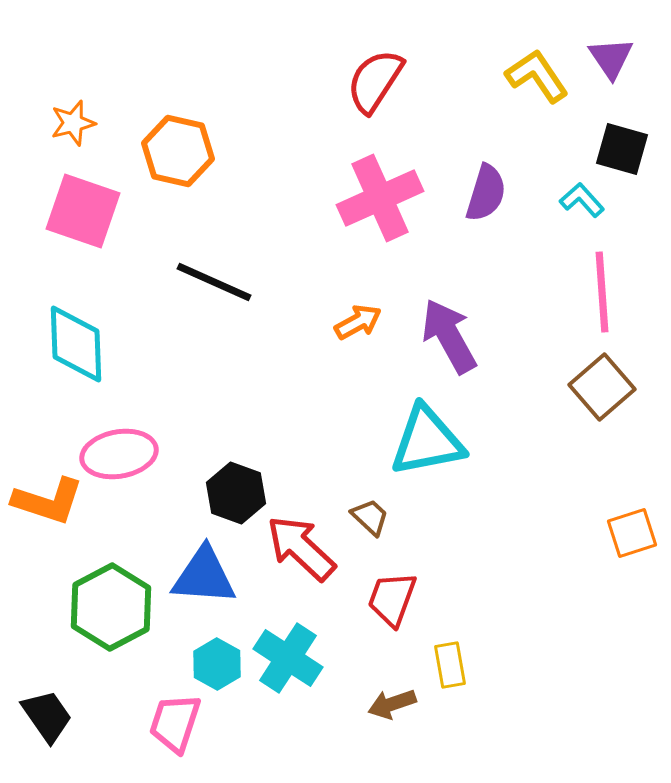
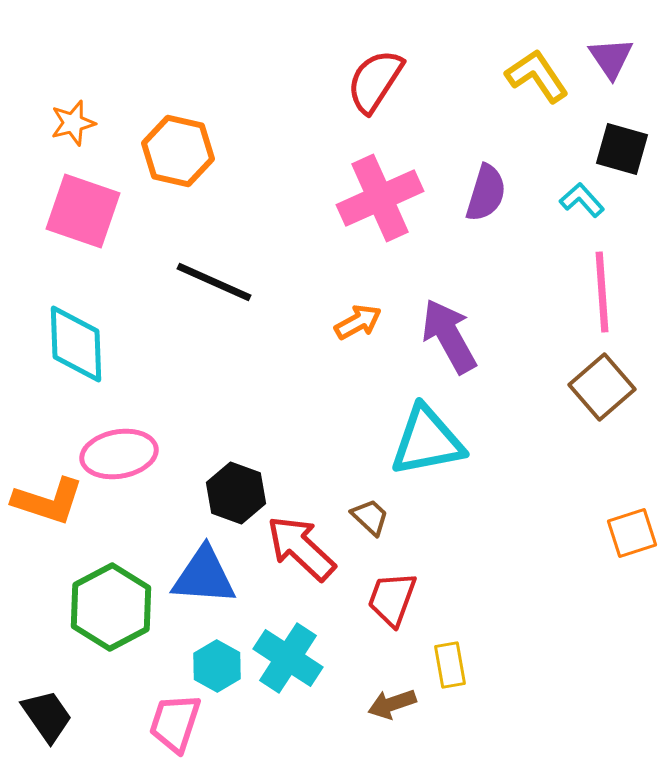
cyan hexagon: moved 2 px down
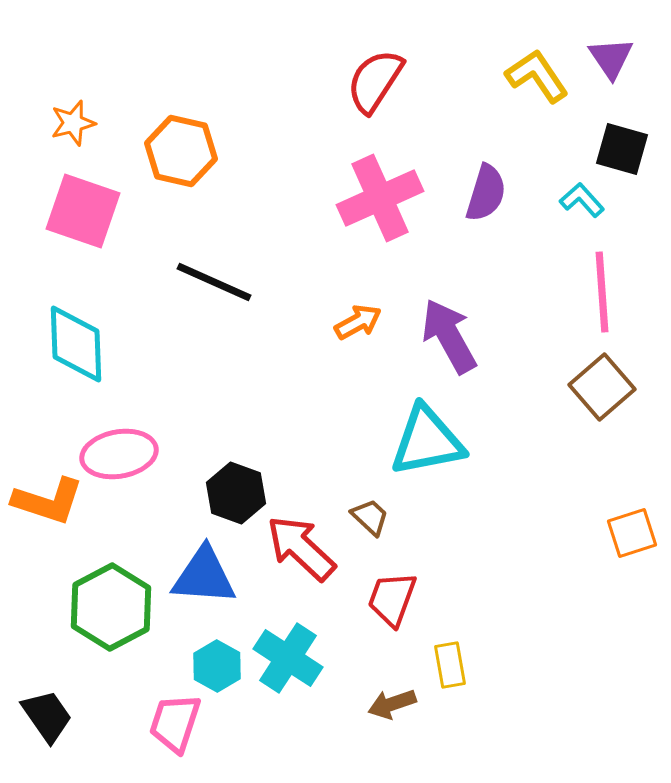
orange hexagon: moved 3 px right
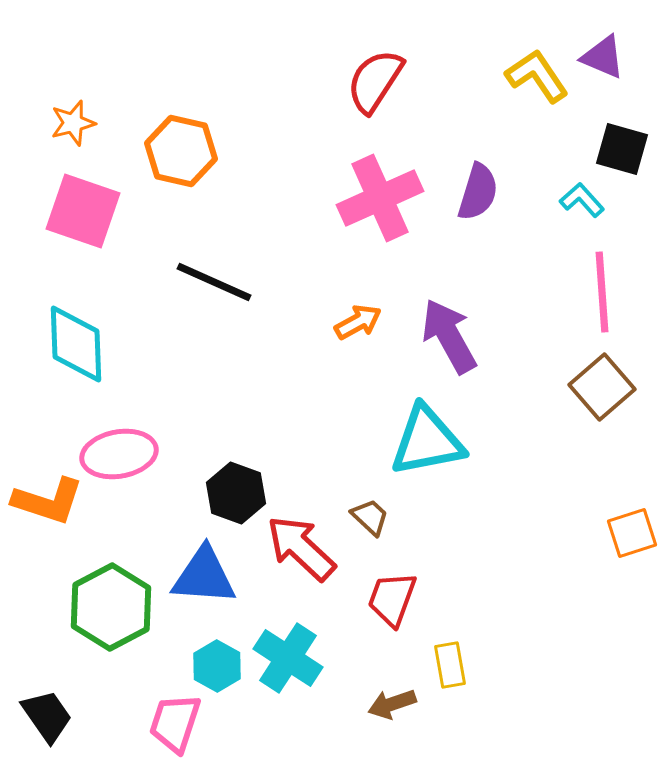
purple triangle: moved 8 px left, 1 px up; rotated 33 degrees counterclockwise
purple semicircle: moved 8 px left, 1 px up
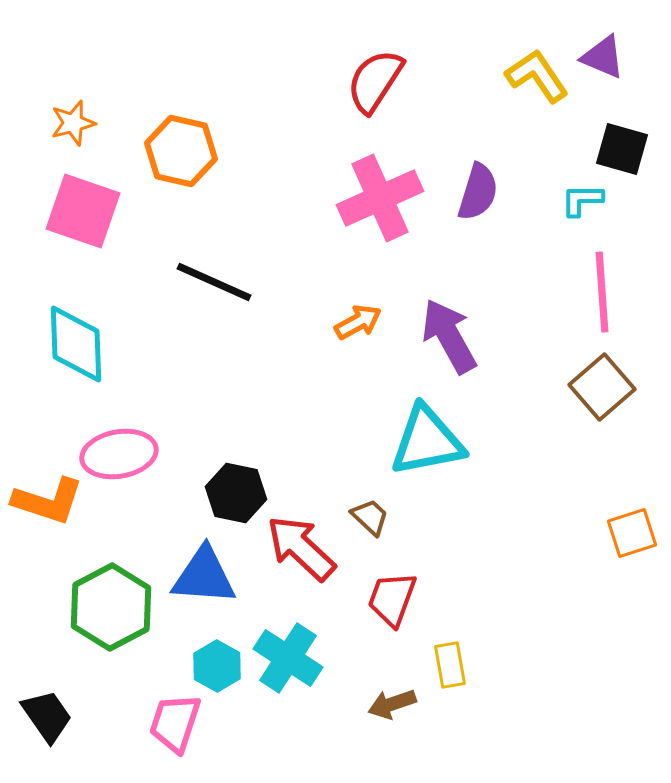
cyan L-shape: rotated 48 degrees counterclockwise
black hexagon: rotated 8 degrees counterclockwise
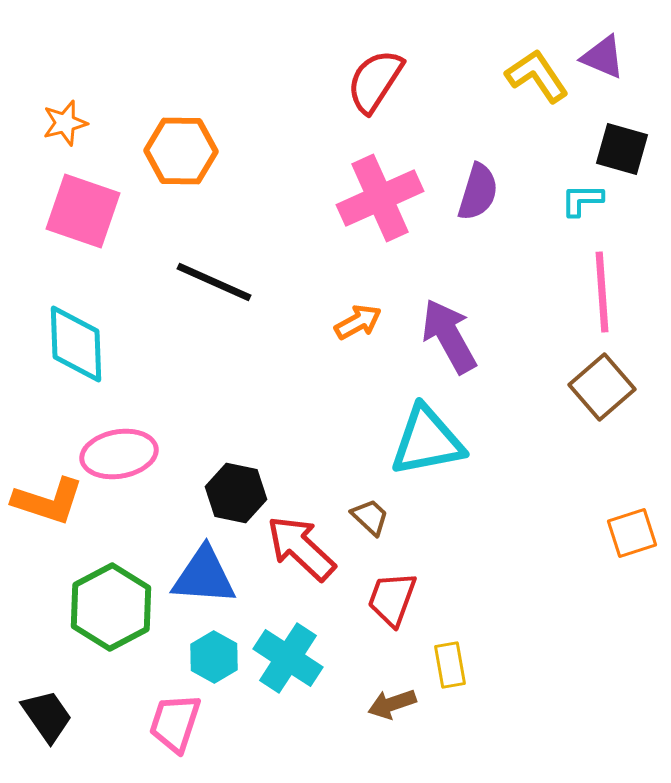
orange star: moved 8 px left
orange hexagon: rotated 12 degrees counterclockwise
cyan hexagon: moved 3 px left, 9 px up
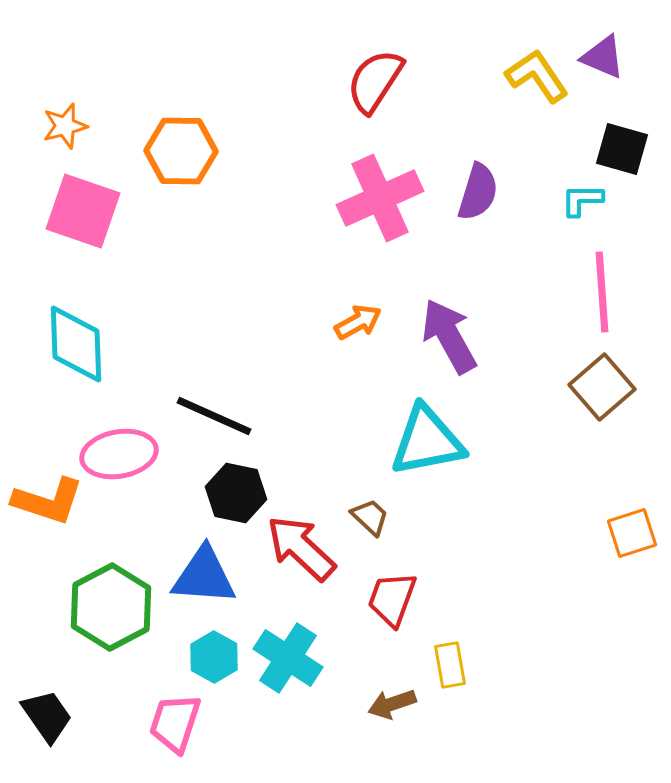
orange star: moved 3 px down
black line: moved 134 px down
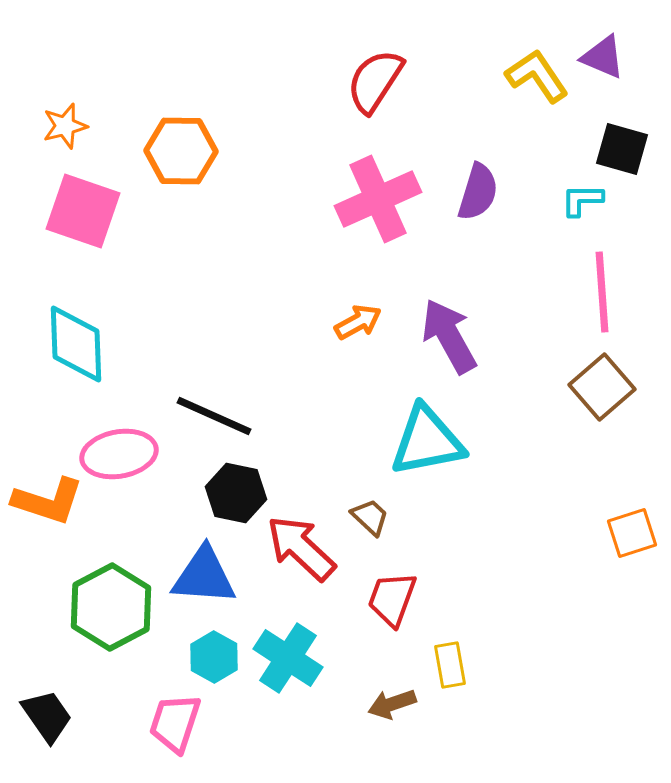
pink cross: moved 2 px left, 1 px down
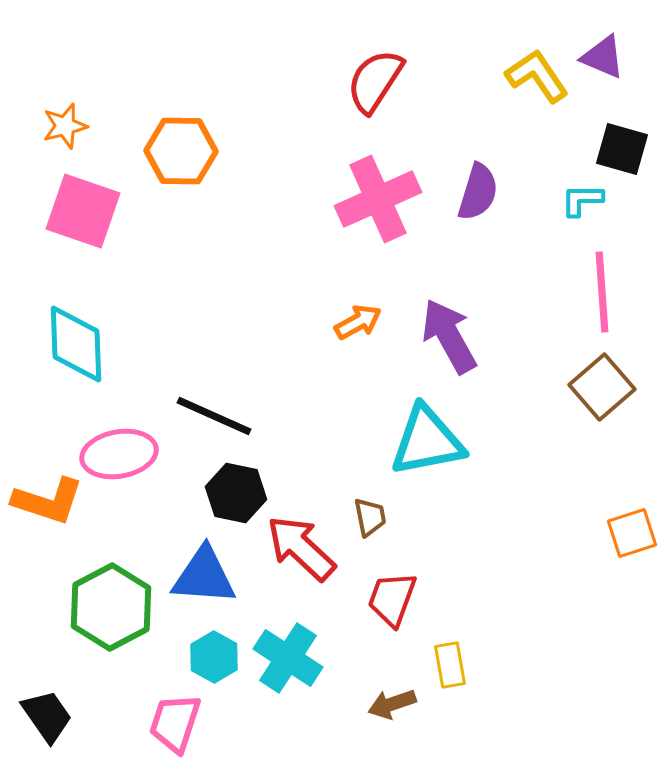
brown trapezoid: rotated 36 degrees clockwise
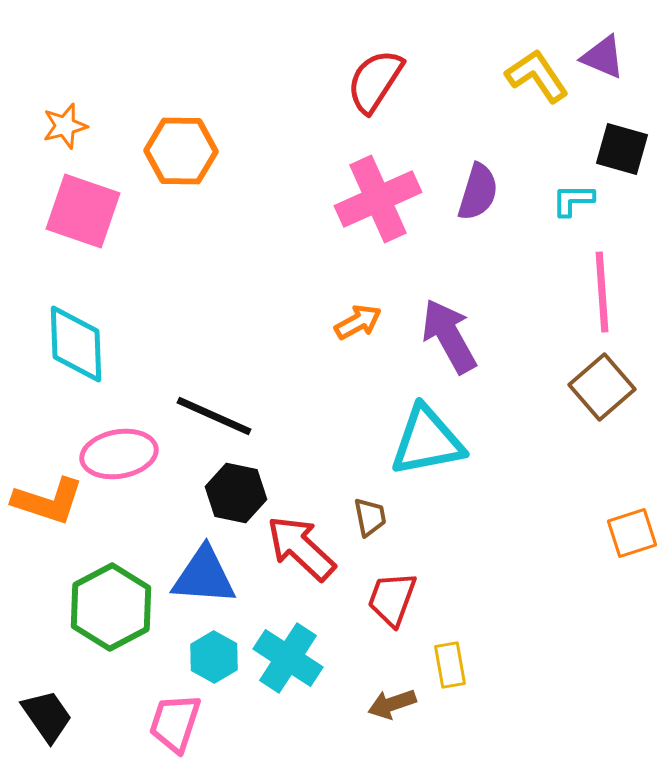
cyan L-shape: moved 9 px left
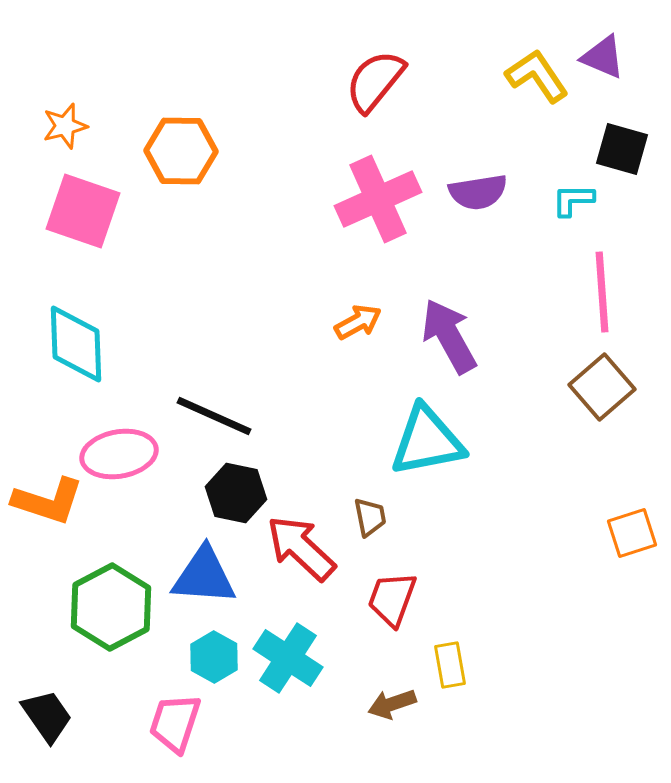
red semicircle: rotated 6 degrees clockwise
purple semicircle: rotated 64 degrees clockwise
